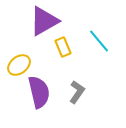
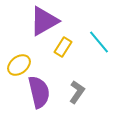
cyan line: moved 1 px down
yellow rectangle: rotated 54 degrees clockwise
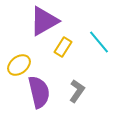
gray L-shape: moved 1 px up
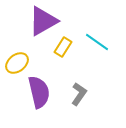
purple triangle: moved 1 px left
cyan line: moved 2 px left; rotated 15 degrees counterclockwise
yellow ellipse: moved 2 px left, 2 px up
gray L-shape: moved 2 px right, 3 px down
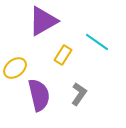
yellow rectangle: moved 8 px down
yellow ellipse: moved 2 px left, 5 px down
purple semicircle: moved 3 px down
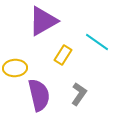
yellow ellipse: rotated 35 degrees clockwise
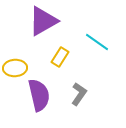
yellow rectangle: moved 3 px left, 2 px down
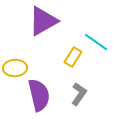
cyan line: moved 1 px left
yellow rectangle: moved 13 px right
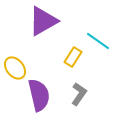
cyan line: moved 2 px right, 1 px up
yellow ellipse: rotated 55 degrees clockwise
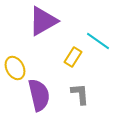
yellow ellipse: rotated 10 degrees clockwise
gray L-shape: moved 1 px right; rotated 40 degrees counterclockwise
